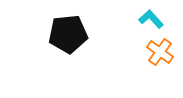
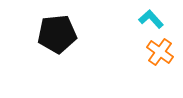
black pentagon: moved 11 px left
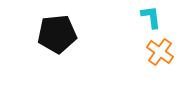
cyan L-shape: moved 2 px up; rotated 35 degrees clockwise
